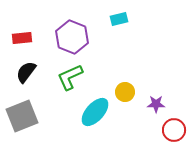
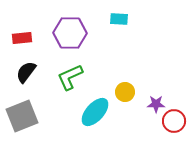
cyan rectangle: rotated 18 degrees clockwise
purple hexagon: moved 2 px left, 4 px up; rotated 20 degrees counterclockwise
red circle: moved 9 px up
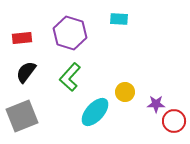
purple hexagon: rotated 16 degrees clockwise
green L-shape: rotated 24 degrees counterclockwise
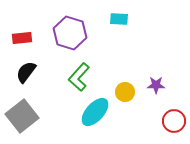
green L-shape: moved 9 px right
purple star: moved 19 px up
gray square: rotated 16 degrees counterclockwise
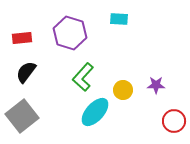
green L-shape: moved 4 px right
yellow circle: moved 2 px left, 2 px up
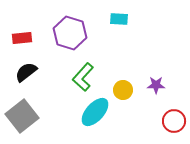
black semicircle: rotated 15 degrees clockwise
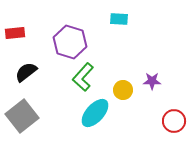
purple hexagon: moved 9 px down
red rectangle: moved 7 px left, 5 px up
purple star: moved 4 px left, 4 px up
cyan ellipse: moved 1 px down
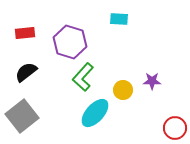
red rectangle: moved 10 px right
red circle: moved 1 px right, 7 px down
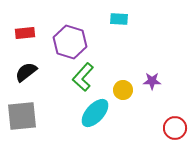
gray square: rotated 32 degrees clockwise
